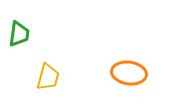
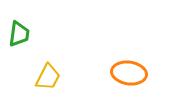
yellow trapezoid: rotated 12 degrees clockwise
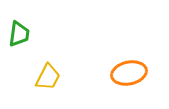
orange ellipse: rotated 20 degrees counterclockwise
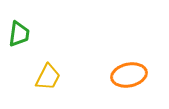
orange ellipse: moved 2 px down
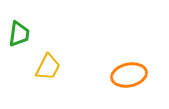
yellow trapezoid: moved 10 px up
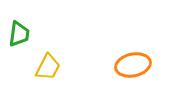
orange ellipse: moved 4 px right, 10 px up
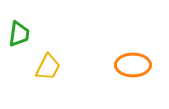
orange ellipse: rotated 12 degrees clockwise
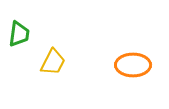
yellow trapezoid: moved 5 px right, 5 px up
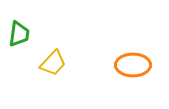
yellow trapezoid: moved 1 px down; rotated 16 degrees clockwise
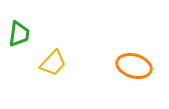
orange ellipse: moved 1 px right, 1 px down; rotated 16 degrees clockwise
